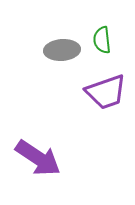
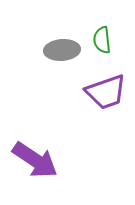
purple arrow: moved 3 px left, 2 px down
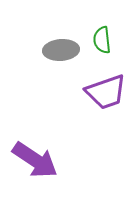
gray ellipse: moved 1 px left
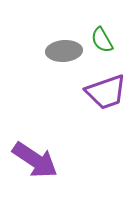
green semicircle: rotated 24 degrees counterclockwise
gray ellipse: moved 3 px right, 1 px down
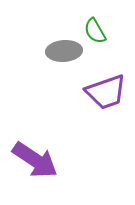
green semicircle: moved 7 px left, 9 px up
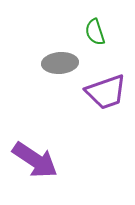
green semicircle: moved 1 px down; rotated 12 degrees clockwise
gray ellipse: moved 4 px left, 12 px down
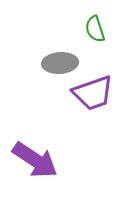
green semicircle: moved 3 px up
purple trapezoid: moved 13 px left, 1 px down
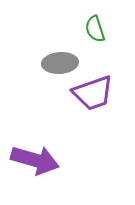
purple arrow: rotated 18 degrees counterclockwise
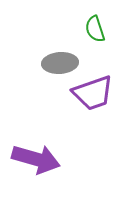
purple arrow: moved 1 px right, 1 px up
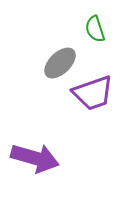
gray ellipse: rotated 40 degrees counterclockwise
purple arrow: moved 1 px left, 1 px up
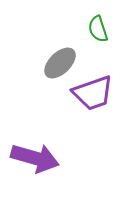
green semicircle: moved 3 px right
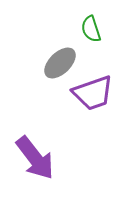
green semicircle: moved 7 px left
purple arrow: rotated 36 degrees clockwise
